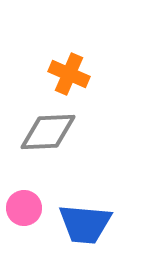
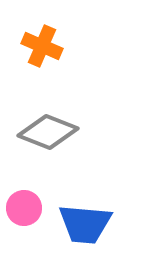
orange cross: moved 27 px left, 28 px up
gray diamond: rotated 24 degrees clockwise
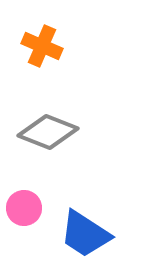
blue trapezoid: moved 10 px down; rotated 28 degrees clockwise
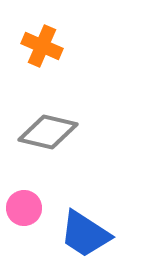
gray diamond: rotated 8 degrees counterclockwise
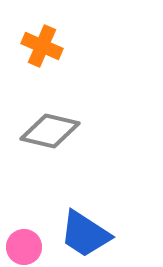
gray diamond: moved 2 px right, 1 px up
pink circle: moved 39 px down
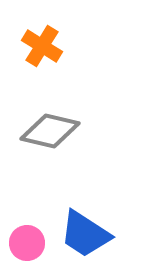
orange cross: rotated 9 degrees clockwise
pink circle: moved 3 px right, 4 px up
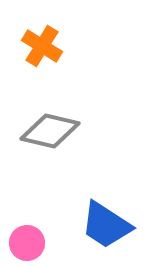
blue trapezoid: moved 21 px right, 9 px up
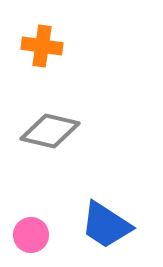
orange cross: rotated 24 degrees counterclockwise
pink circle: moved 4 px right, 8 px up
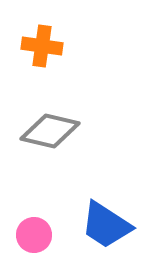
pink circle: moved 3 px right
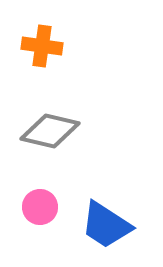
pink circle: moved 6 px right, 28 px up
